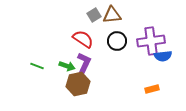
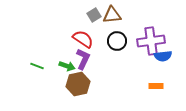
purple L-shape: moved 1 px left, 4 px up
orange rectangle: moved 4 px right, 3 px up; rotated 16 degrees clockwise
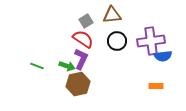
gray square: moved 8 px left, 6 px down
purple L-shape: moved 2 px left
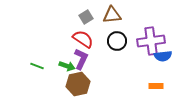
gray square: moved 4 px up
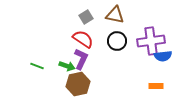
brown triangle: moved 3 px right; rotated 18 degrees clockwise
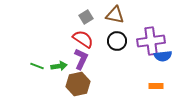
green arrow: moved 8 px left; rotated 28 degrees counterclockwise
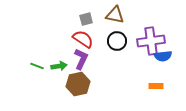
gray square: moved 2 px down; rotated 16 degrees clockwise
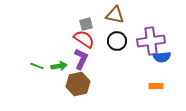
gray square: moved 5 px down
red semicircle: moved 1 px right
blue semicircle: moved 1 px left, 1 px down
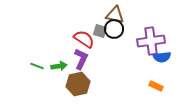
gray square: moved 14 px right, 7 px down; rotated 32 degrees clockwise
black circle: moved 3 px left, 12 px up
orange rectangle: rotated 24 degrees clockwise
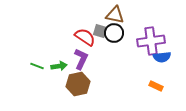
black circle: moved 4 px down
red semicircle: moved 1 px right, 2 px up
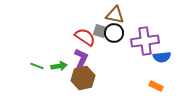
purple cross: moved 6 px left
brown hexagon: moved 5 px right, 6 px up
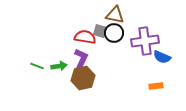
red semicircle: rotated 25 degrees counterclockwise
blue semicircle: rotated 30 degrees clockwise
orange rectangle: rotated 32 degrees counterclockwise
